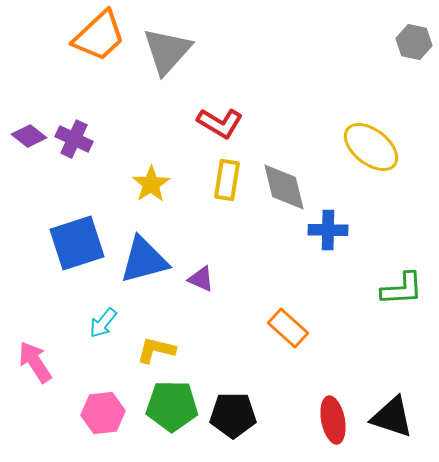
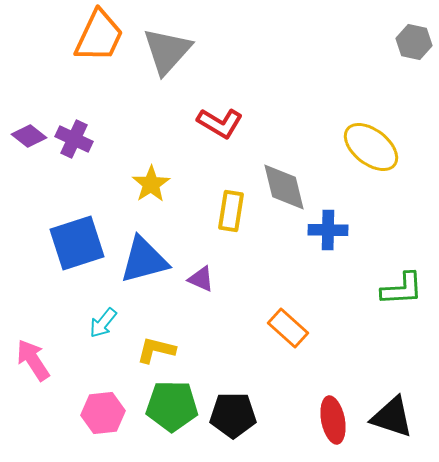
orange trapezoid: rotated 22 degrees counterclockwise
yellow rectangle: moved 4 px right, 31 px down
pink arrow: moved 2 px left, 2 px up
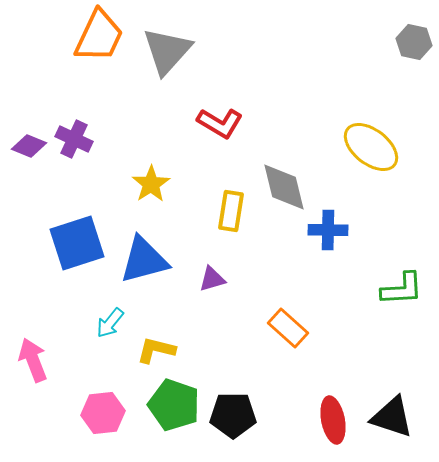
purple diamond: moved 10 px down; rotated 16 degrees counterclockwise
purple triangle: moved 11 px right; rotated 40 degrees counterclockwise
cyan arrow: moved 7 px right
pink arrow: rotated 12 degrees clockwise
green pentagon: moved 2 px right, 1 px up; rotated 18 degrees clockwise
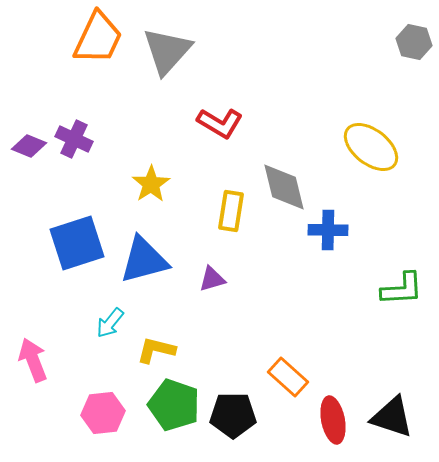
orange trapezoid: moved 1 px left, 2 px down
orange rectangle: moved 49 px down
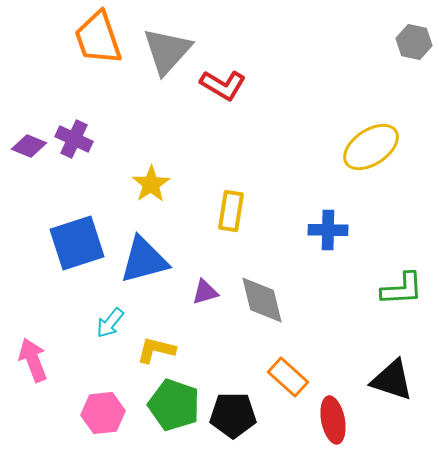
orange trapezoid: rotated 136 degrees clockwise
red L-shape: moved 3 px right, 38 px up
yellow ellipse: rotated 72 degrees counterclockwise
gray diamond: moved 22 px left, 113 px down
purple triangle: moved 7 px left, 13 px down
black triangle: moved 37 px up
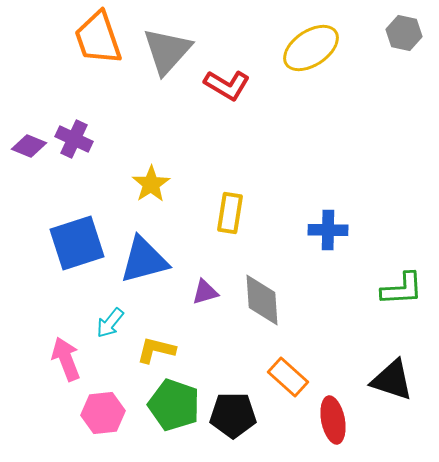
gray hexagon: moved 10 px left, 9 px up
red L-shape: moved 4 px right
yellow ellipse: moved 60 px left, 99 px up
yellow rectangle: moved 1 px left, 2 px down
gray diamond: rotated 10 degrees clockwise
pink arrow: moved 33 px right, 1 px up
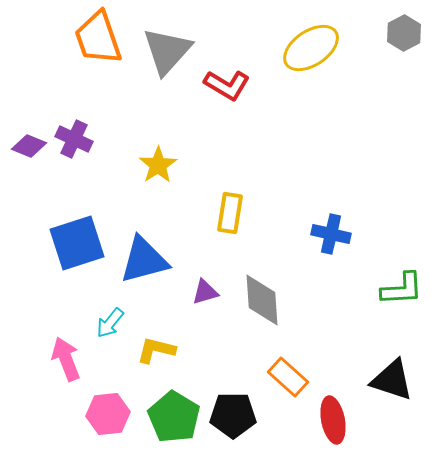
gray hexagon: rotated 20 degrees clockwise
yellow star: moved 7 px right, 19 px up
blue cross: moved 3 px right, 4 px down; rotated 12 degrees clockwise
green pentagon: moved 12 px down; rotated 12 degrees clockwise
pink hexagon: moved 5 px right, 1 px down
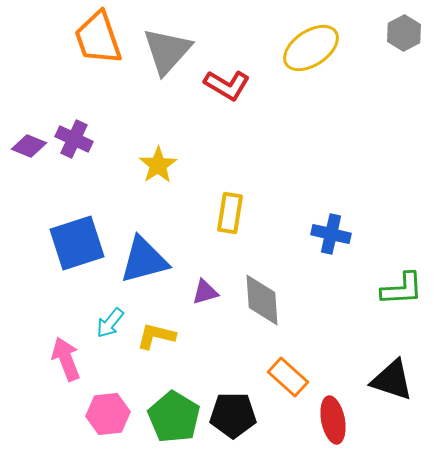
yellow L-shape: moved 14 px up
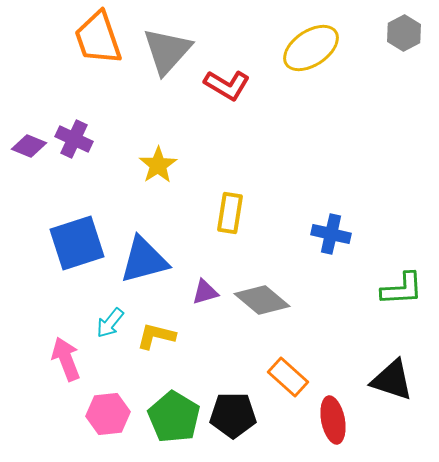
gray diamond: rotated 46 degrees counterclockwise
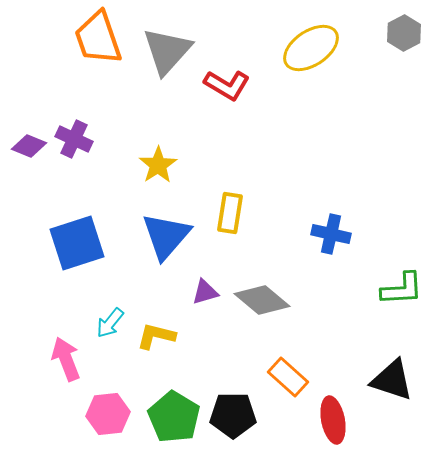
blue triangle: moved 22 px right, 24 px up; rotated 34 degrees counterclockwise
